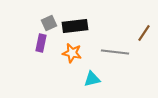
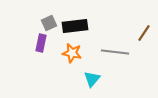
cyan triangle: rotated 36 degrees counterclockwise
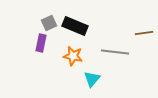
black rectangle: rotated 30 degrees clockwise
brown line: rotated 48 degrees clockwise
orange star: moved 1 px right, 3 px down
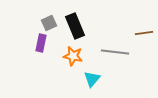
black rectangle: rotated 45 degrees clockwise
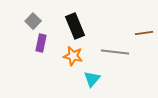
gray square: moved 16 px left, 2 px up; rotated 21 degrees counterclockwise
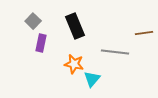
orange star: moved 1 px right, 8 px down
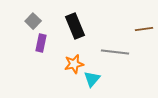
brown line: moved 4 px up
orange star: rotated 24 degrees counterclockwise
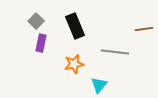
gray square: moved 3 px right
cyan triangle: moved 7 px right, 6 px down
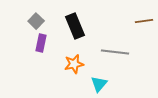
brown line: moved 8 px up
cyan triangle: moved 1 px up
